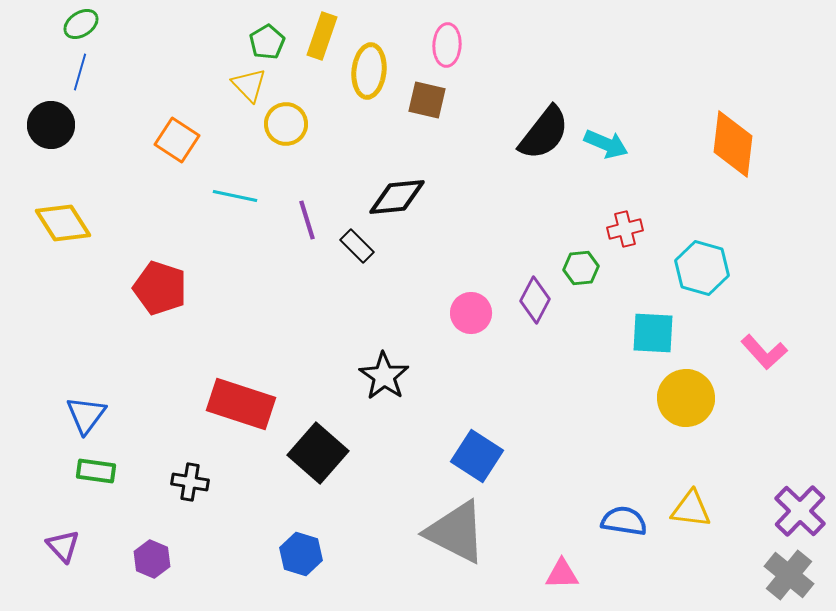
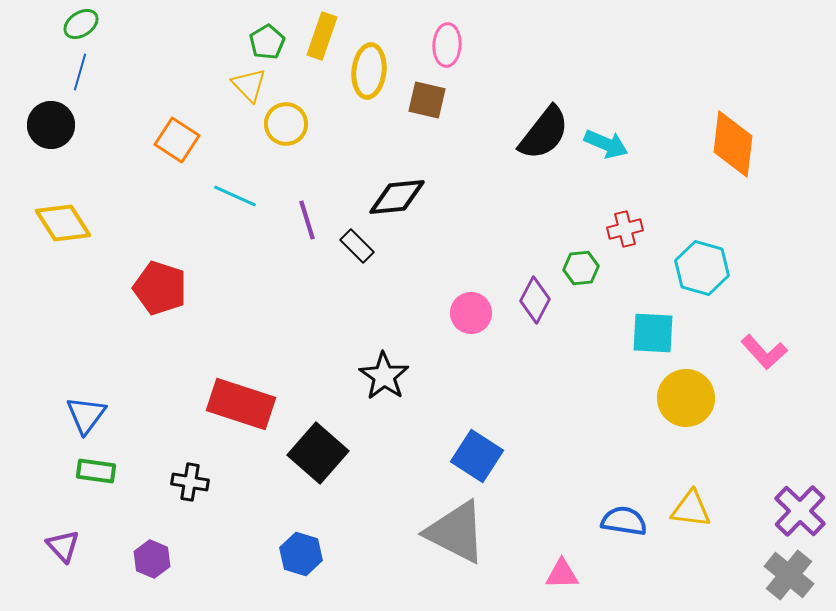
cyan line at (235, 196): rotated 12 degrees clockwise
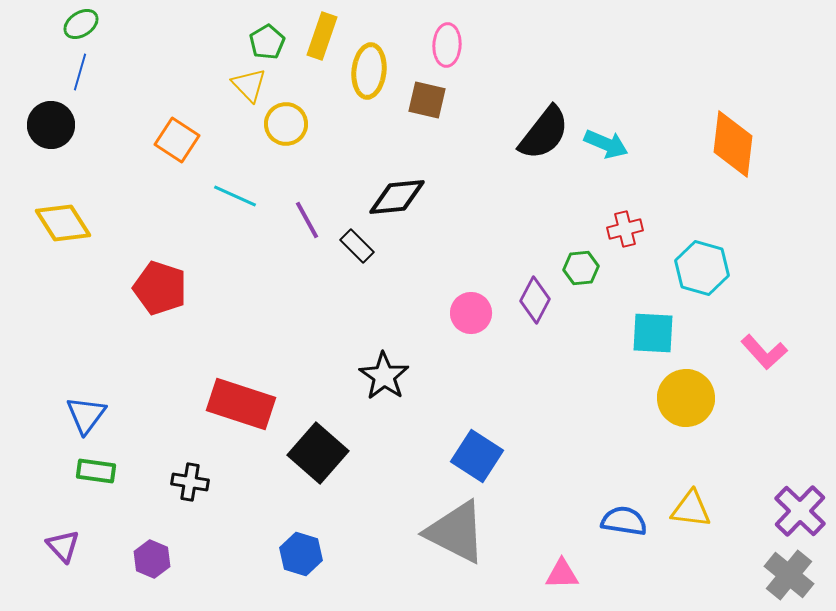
purple line at (307, 220): rotated 12 degrees counterclockwise
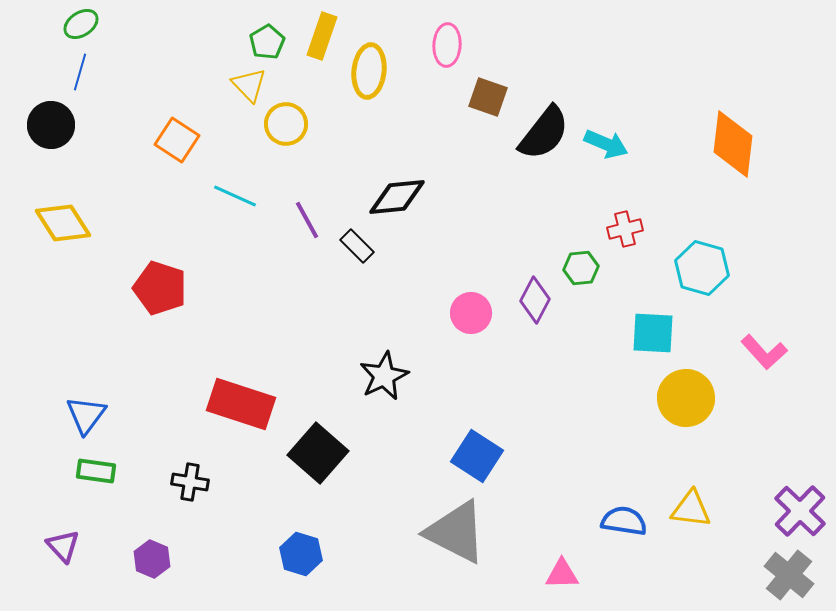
brown square at (427, 100): moved 61 px right, 3 px up; rotated 6 degrees clockwise
black star at (384, 376): rotated 12 degrees clockwise
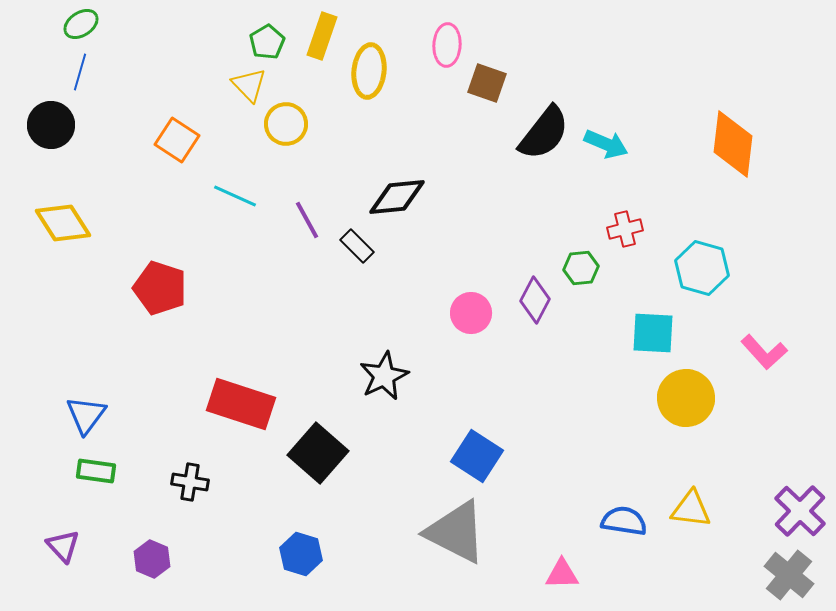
brown square at (488, 97): moved 1 px left, 14 px up
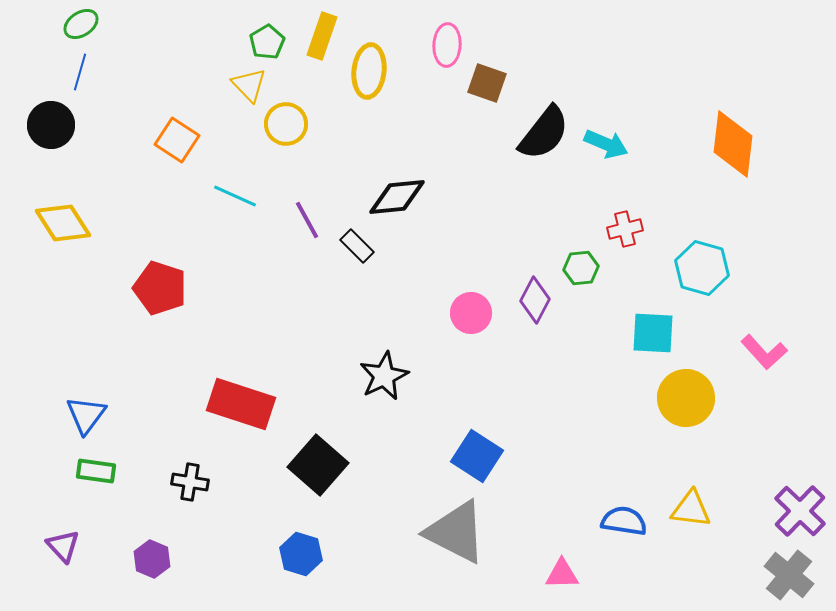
black square at (318, 453): moved 12 px down
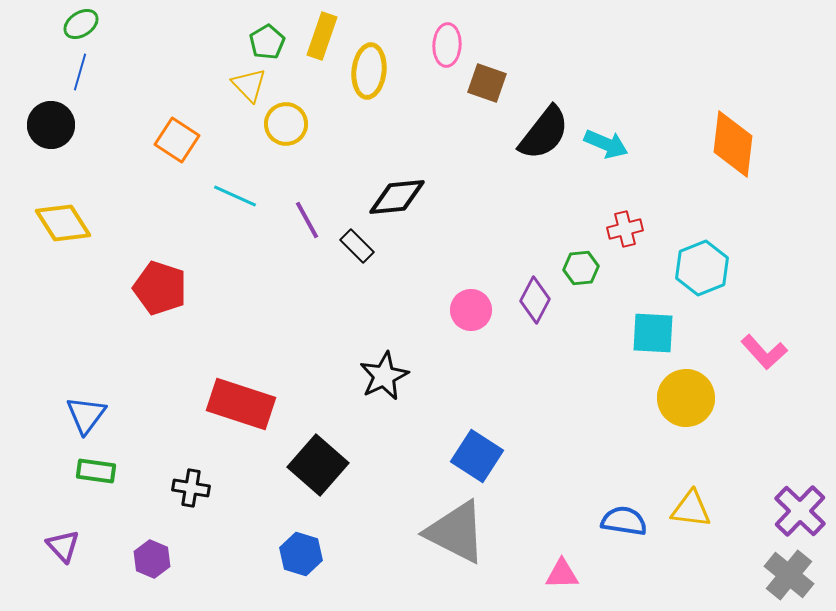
cyan hexagon at (702, 268): rotated 22 degrees clockwise
pink circle at (471, 313): moved 3 px up
black cross at (190, 482): moved 1 px right, 6 px down
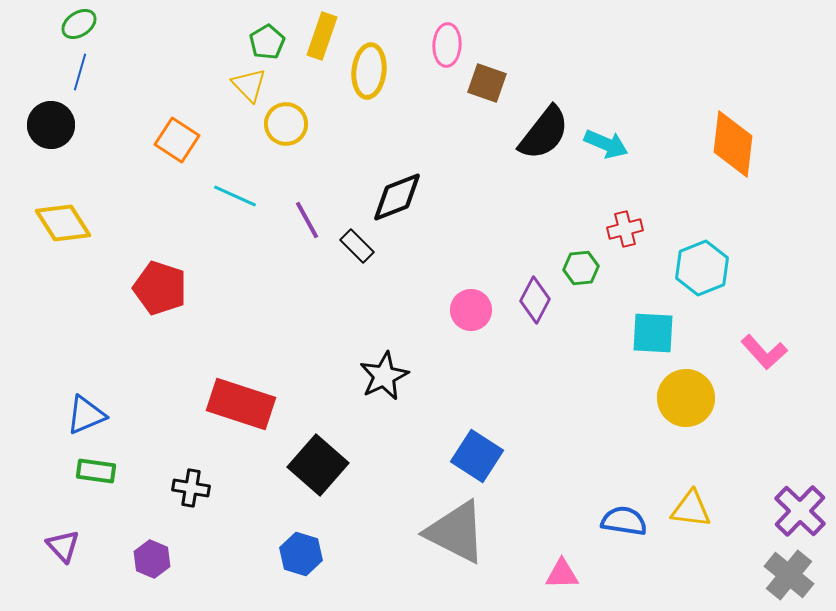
green ellipse at (81, 24): moved 2 px left
black diamond at (397, 197): rotated 16 degrees counterclockwise
blue triangle at (86, 415): rotated 30 degrees clockwise
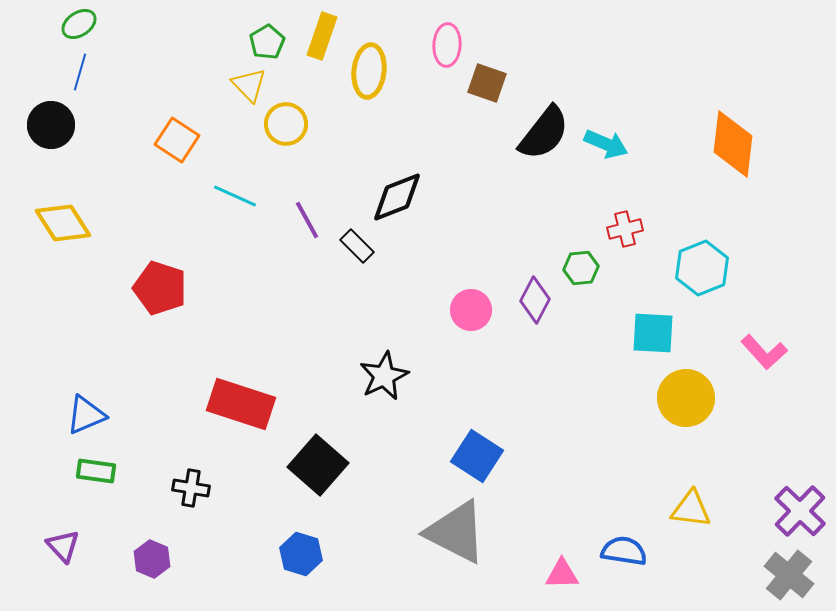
blue semicircle at (624, 521): moved 30 px down
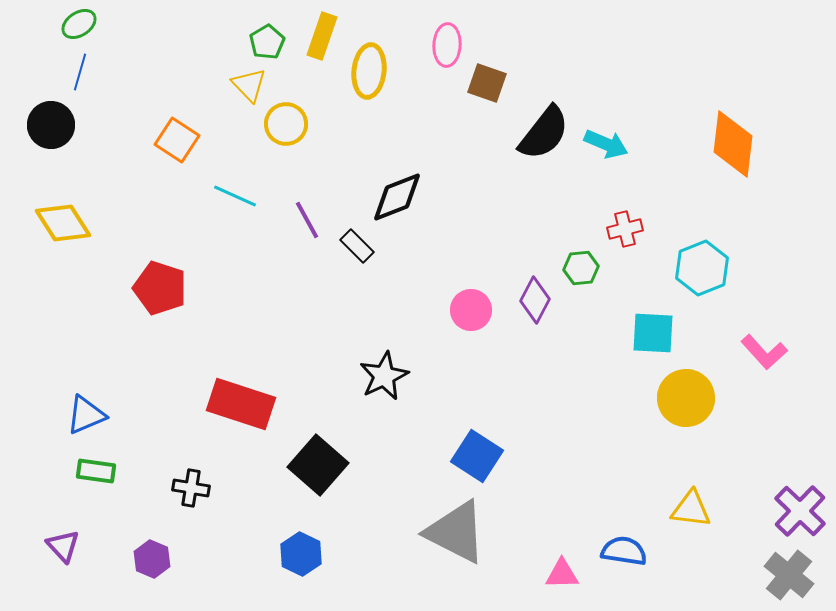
blue hexagon at (301, 554): rotated 9 degrees clockwise
